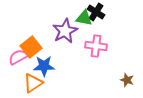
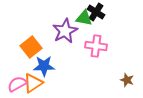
pink semicircle: moved 1 px left, 27 px down
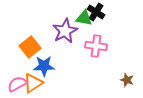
orange square: moved 1 px left
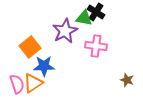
pink semicircle: rotated 102 degrees clockwise
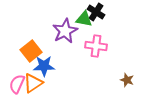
green triangle: moved 1 px down
orange square: moved 1 px right, 4 px down
pink semicircle: rotated 138 degrees counterclockwise
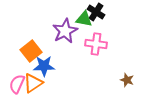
pink cross: moved 2 px up
